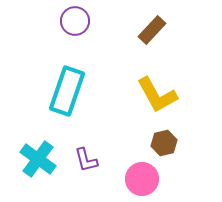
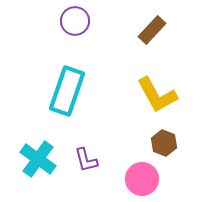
brown hexagon: rotated 25 degrees counterclockwise
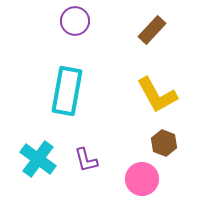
cyan rectangle: rotated 9 degrees counterclockwise
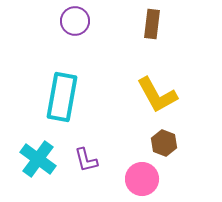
brown rectangle: moved 6 px up; rotated 36 degrees counterclockwise
cyan rectangle: moved 5 px left, 6 px down
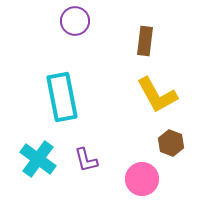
brown rectangle: moved 7 px left, 17 px down
cyan rectangle: rotated 21 degrees counterclockwise
brown hexagon: moved 7 px right
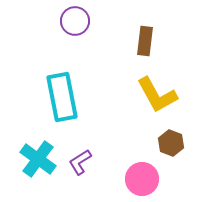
purple L-shape: moved 6 px left, 2 px down; rotated 72 degrees clockwise
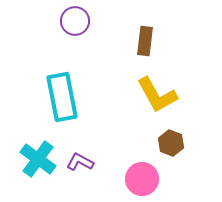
purple L-shape: rotated 60 degrees clockwise
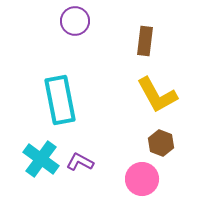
cyan rectangle: moved 2 px left, 3 px down
brown hexagon: moved 10 px left
cyan cross: moved 3 px right
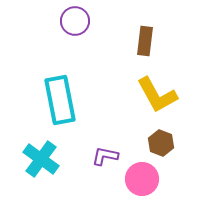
purple L-shape: moved 25 px right, 6 px up; rotated 16 degrees counterclockwise
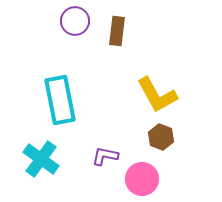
brown rectangle: moved 28 px left, 10 px up
brown hexagon: moved 6 px up
